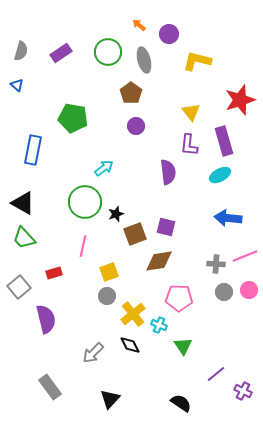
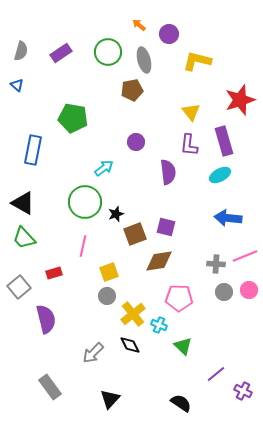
brown pentagon at (131, 93): moved 1 px right, 3 px up; rotated 25 degrees clockwise
purple circle at (136, 126): moved 16 px down
green triangle at (183, 346): rotated 12 degrees counterclockwise
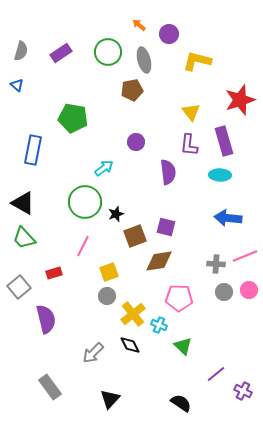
cyan ellipse at (220, 175): rotated 30 degrees clockwise
brown square at (135, 234): moved 2 px down
pink line at (83, 246): rotated 15 degrees clockwise
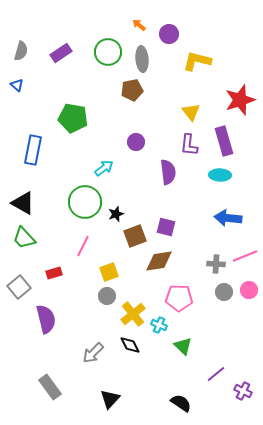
gray ellipse at (144, 60): moved 2 px left, 1 px up; rotated 10 degrees clockwise
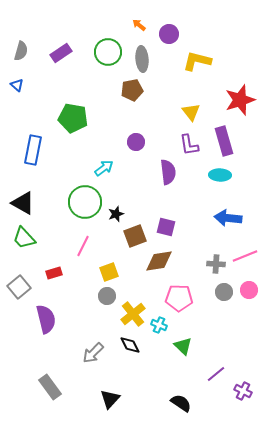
purple L-shape at (189, 145): rotated 15 degrees counterclockwise
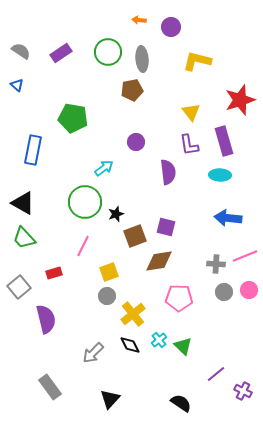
orange arrow at (139, 25): moved 5 px up; rotated 32 degrees counterclockwise
purple circle at (169, 34): moved 2 px right, 7 px up
gray semicircle at (21, 51): rotated 72 degrees counterclockwise
cyan cross at (159, 325): moved 15 px down; rotated 28 degrees clockwise
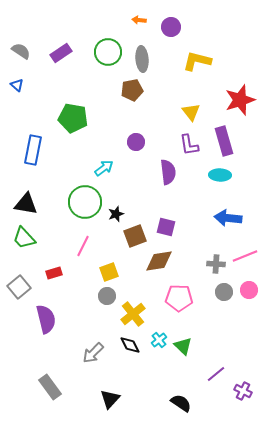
black triangle at (23, 203): moved 3 px right, 1 px down; rotated 20 degrees counterclockwise
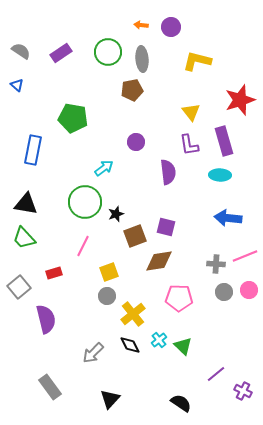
orange arrow at (139, 20): moved 2 px right, 5 px down
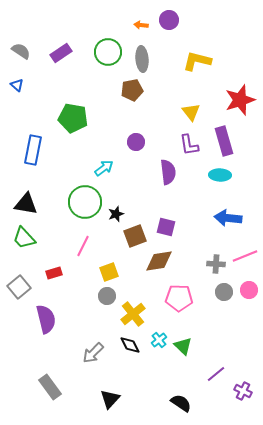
purple circle at (171, 27): moved 2 px left, 7 px up
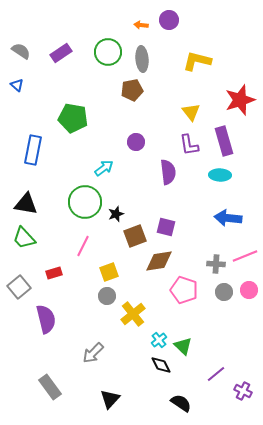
pink pentagon at (179, 298): moved 5 px right, 8 px up; rotated 16 degrees clockwise
black diamond at (130, 345): moved 31 px right, 20 px down
